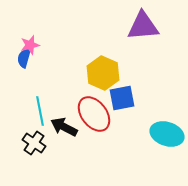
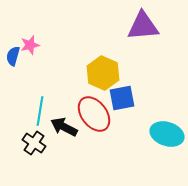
blue semicircle: moved 11 px left, 2 px up
cyan line: rotated 20 degrees clockwise
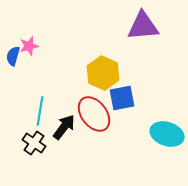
pink star: moved 1 px left, 1 px down
black arrow: rotated 100 degrees clockwise
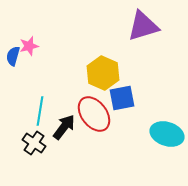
purple triangle: rotated 12 degrees counterclockwise
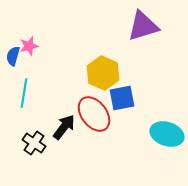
cyan line: moved 16 px left, 18 px up
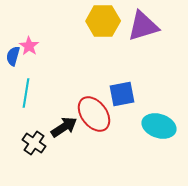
pink star: rotated 24 degrees counterclockwise
yellow hexagon: moved 52 px up; rotated 24 degrees counterclockwise
cyan line: moved 2 px right
blue square: moved 4 px up
black arrow: rotated 20 degrees clockwise
cyan ellipse: moved 8 px left, 8 px up
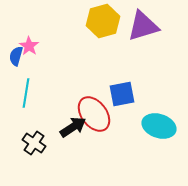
yellow hexagon: rotated 16 degrees counterclockwise
blue semicircle: moved 3 px right
black arrow: moved 9 px right
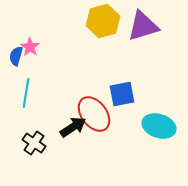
pink star: moved 1 px right, 1 px down
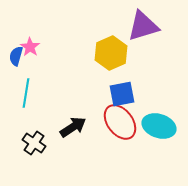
yellow hexagon: moved 8 px right, 32 px down; rotated 8 degrees counterclockwise
red ellipse: moved 26 px right, 8 px down
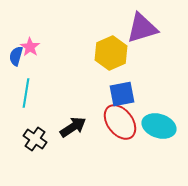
purple triangle: moved 1 px left, 2 px down
black cross: moved 1 px right, 4 px up
